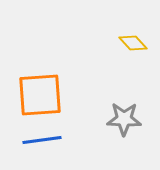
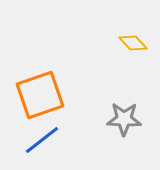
orange square: rotated 15 degrees counterclockwise
blue line: rotated 30 degrees counterclockwise
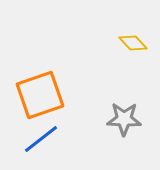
blue line: moved 1 px left, 1 px up
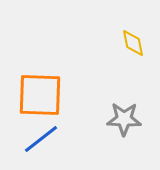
yellow diamond: rotated 32 degrees clockwise
orange square: rotated 21 degrees clockwise
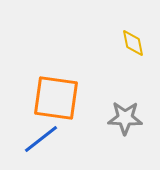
orange square: moved 16 px right, 3 px down; rotated 6 degrees clockwise
gray star: moved 1 px right, 1 px up
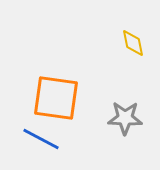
blue line: rotated 66 degrees clockwise
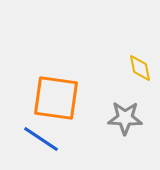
yellow diamond: moved 7 px right, 25 px down
blue line: rotated 6 degrees clockwise
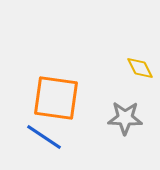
yellow diamond: rotated 16 degrees counterclockwise
blue line: moved 3 px right, 2 px up
